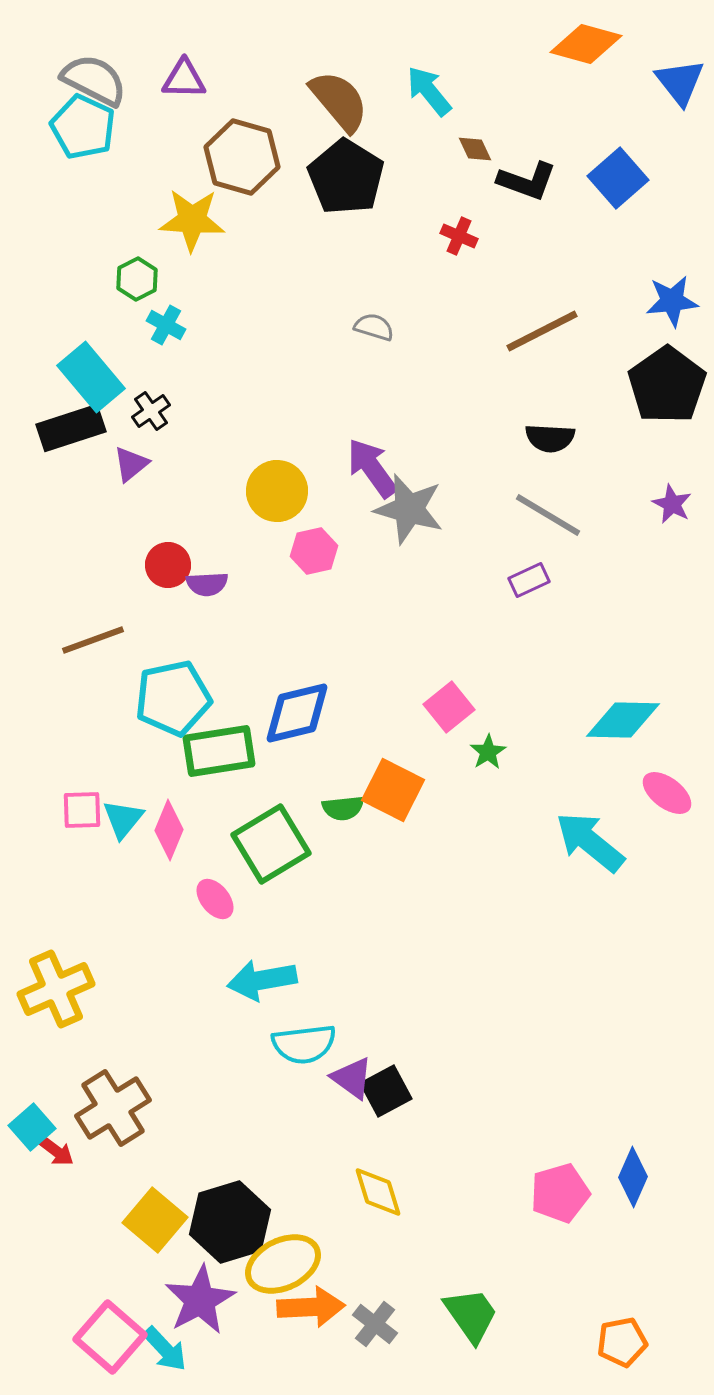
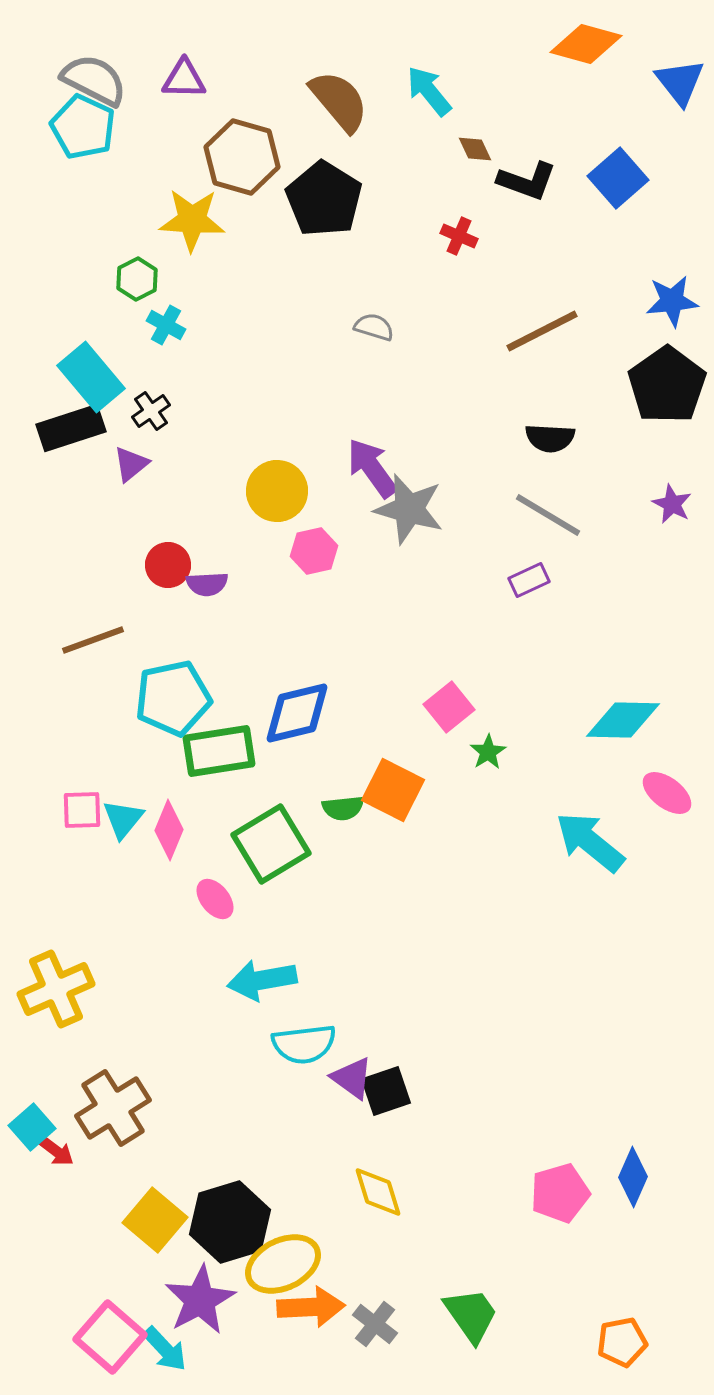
black pentagon at (346, 177): moved 22 px left, 22 px down
black square at (386, 1091): rotated 9 degrees clockwise
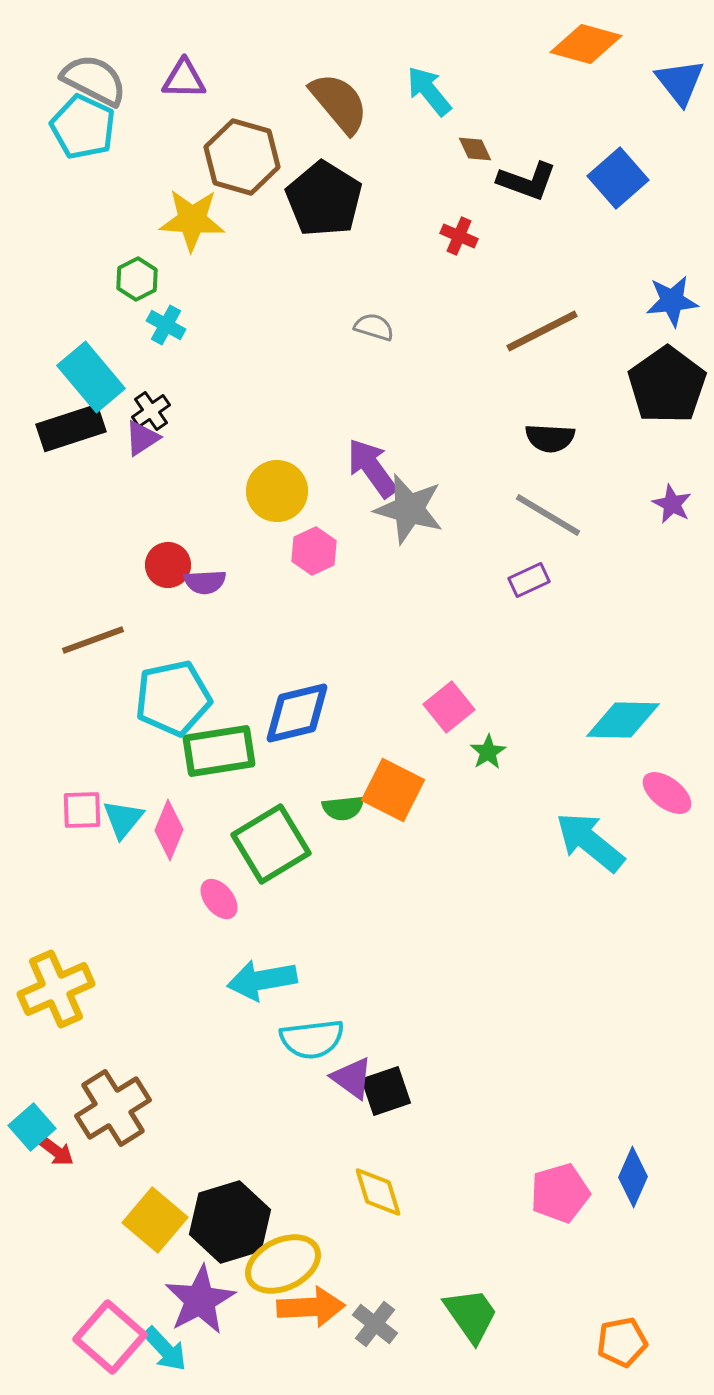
brown semicircle at (339, 101): moved 2 px down
purple triangle at (131, 464): moved 11 px right, 26 px up; rotated 6 degrees clockwise
pink hexagon at (314, 551): rotated 12 degrees counterclockwise
purple semicircle at (207, 584): moved 2 px left, 2 px up
pink ellipse at (215, 899): moved 4 px right
cyan semicircle at (304, 1044): moved 8 px right, 5 px up
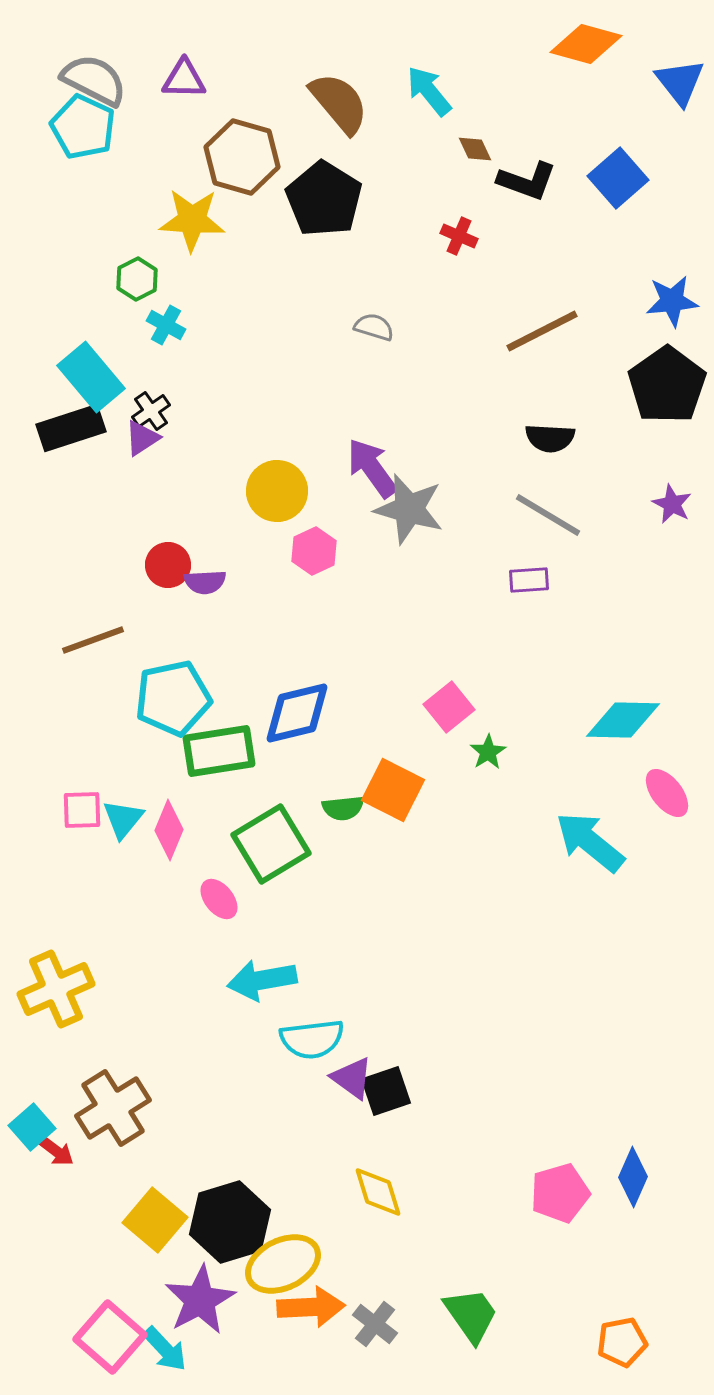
purple rectangle at (529, 580): rotated 21 degrees clockwise
pink ellipse at (667, 793): rotated 15 degrees clockwise
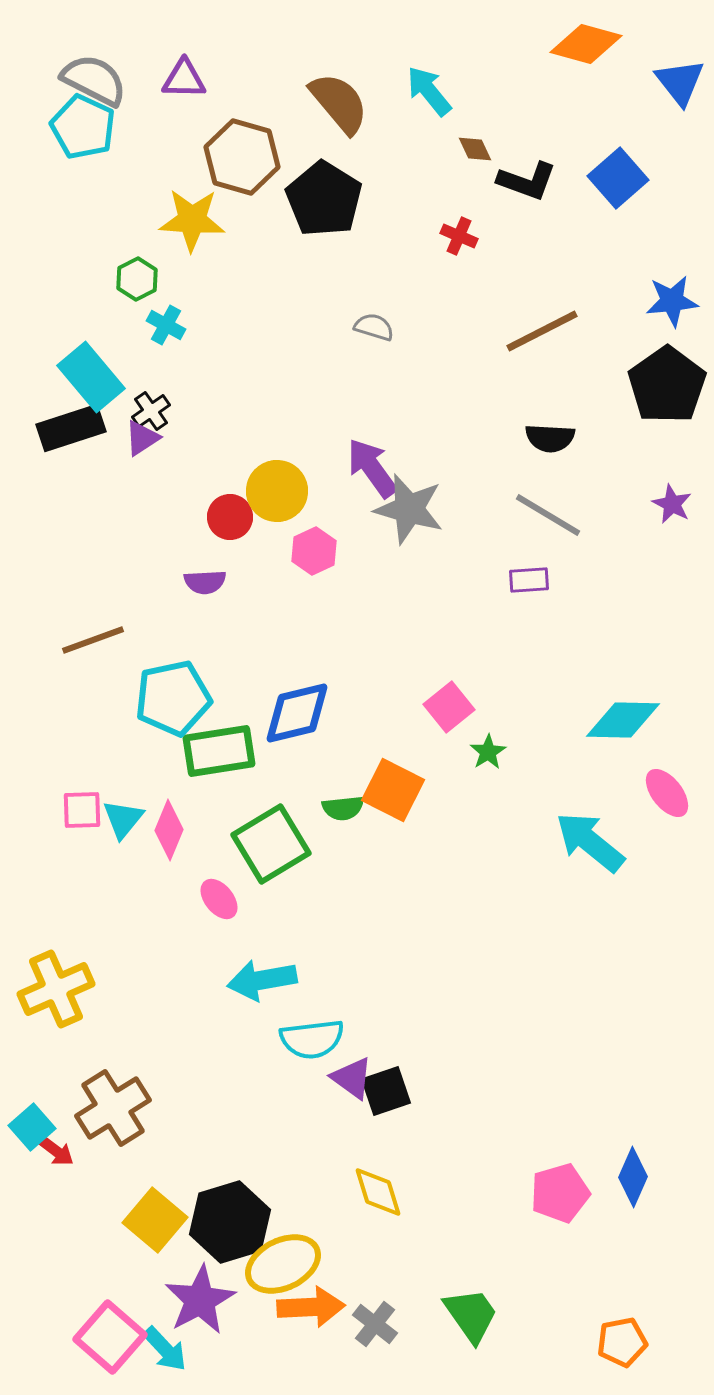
red circle at (168, 565): moved 62 px right, 48 px up
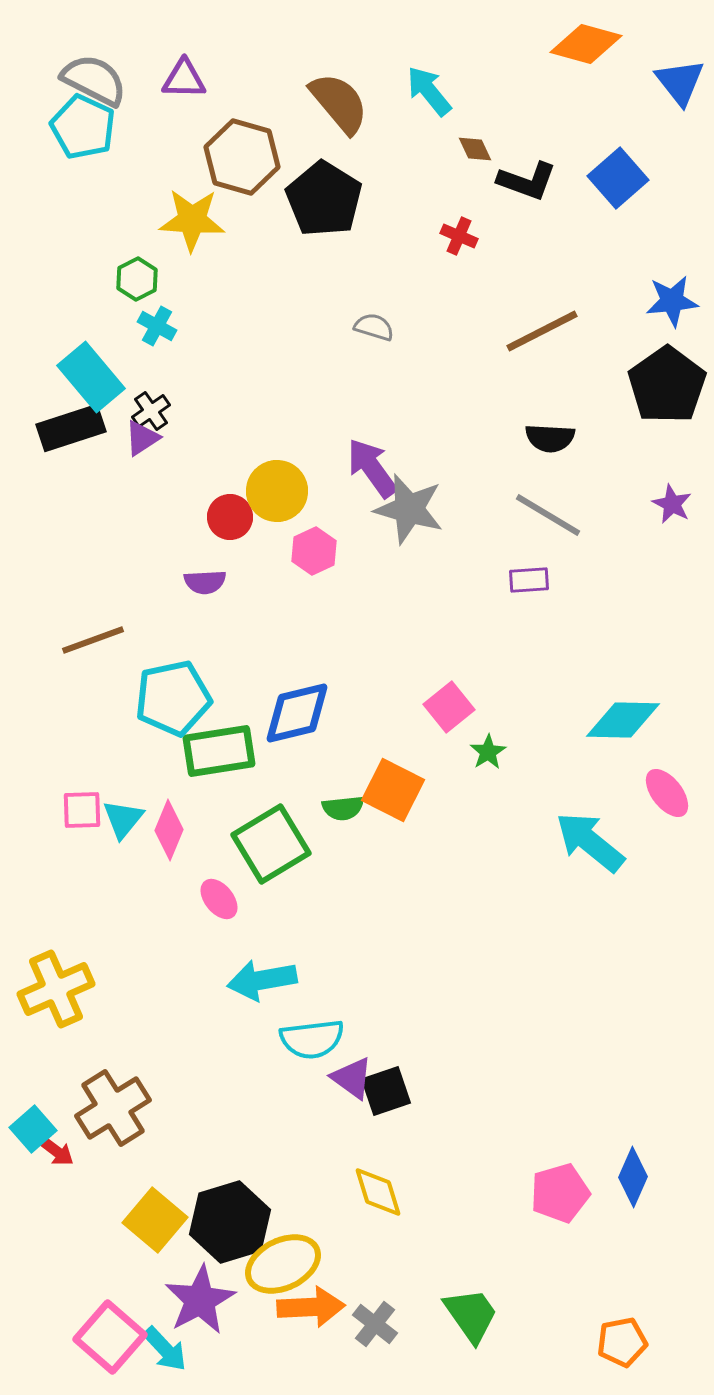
cyan cross at (166, 325): moved 9 px left, 1 px down
cyan square at (32, 1127): moved 1 px right, 2 px down
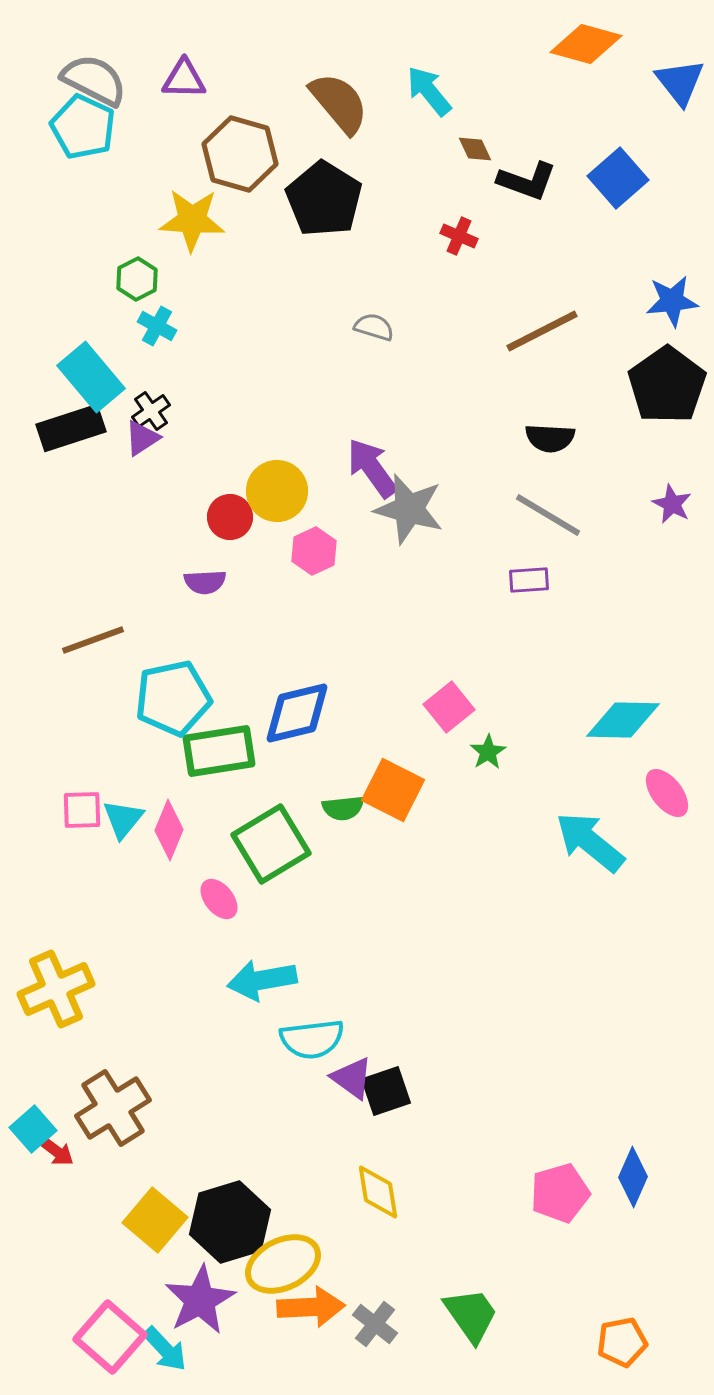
brown hexagon at (242, 157): moved 2 px left, 3 px up
yellow diamond at (378, 1192): rotated 8 degrees clockwise
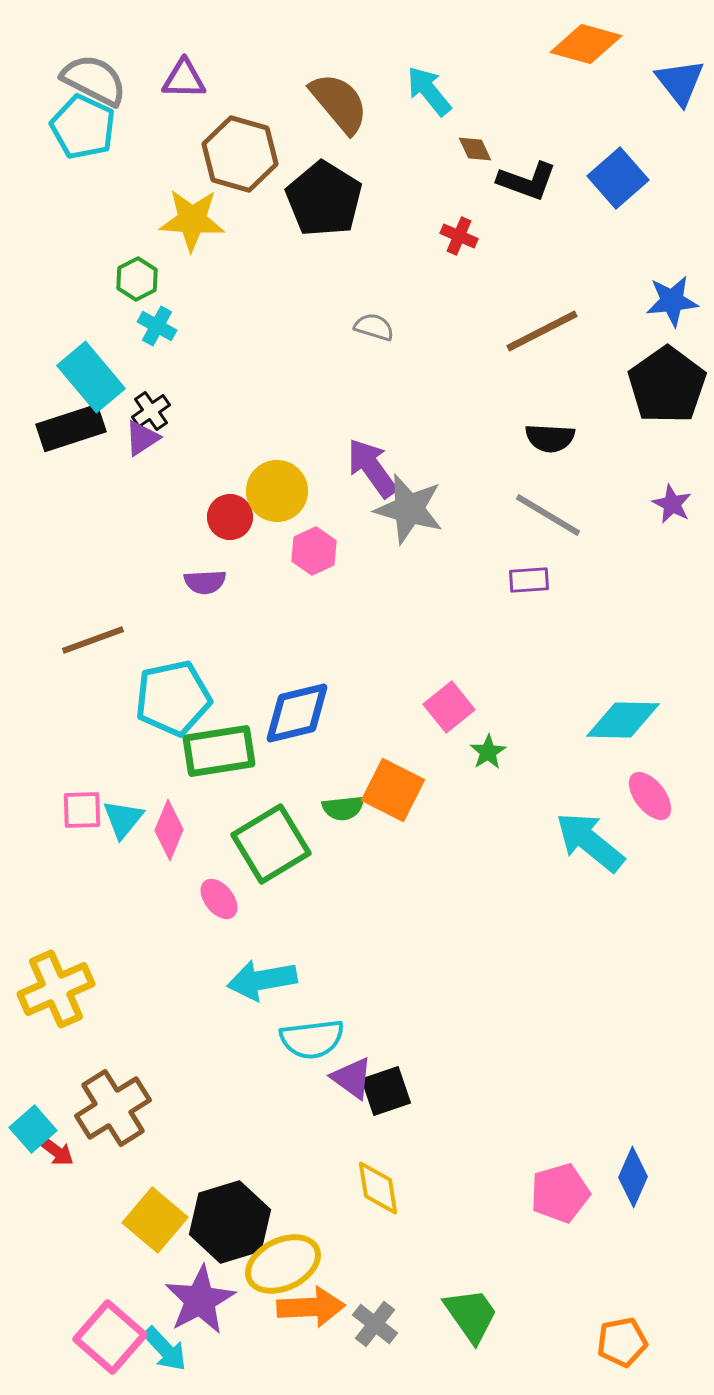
pink ellipse at (667, 793): moved 17 px left, 3 px down
yellow diamond at (378, 1192): moved 4 px up
